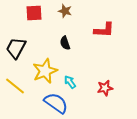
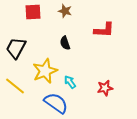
red square: moved 1 px left, 1 px up
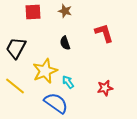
red L-shape: moved 3 px down; rotated 110 degrees counterclockwise
cyan arrow: moved 2 px left
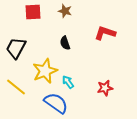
red L-shape: moved 1 px right; rotated 55 degrees counterclockwise
yellow line: moved 1 px right, 1 px down
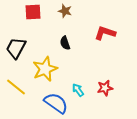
yellow star: moved 2 px up
cyan arrow: moved 10 px right, 8 px down
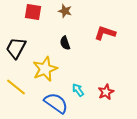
red square: rotated 12 degrees clockwise
red star: moved 1 px right, 4 px down; rotated 14 degrees counterclockwise
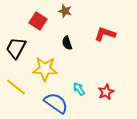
red square: moved 5 px right, 9 px down; rotated 24 degrees clockwise
red L-shape: moved 1 px down
black semicircle: moved 2 px right
yellow star: rotated 25 degrees clockwise
cyan arrow: moved 1 px right, 1 px up
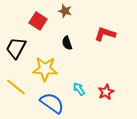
blue semicircle: moved 4 px left
